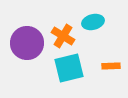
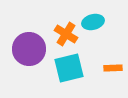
orange cross: moved 3 px right, 2 px up
purple circle: moved 2 px right, 6 px down
orange rectangle: moved 2 px right, 2 px down
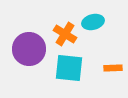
orange cross: moved 1 px left
cyan square: rotated 20 degrees clockwise
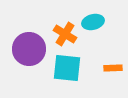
cyan square: moved 2 px left
